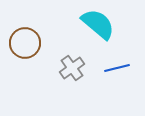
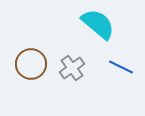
brown circle: moved 6 px right, 21 px down
blue line: moved 4 px right, 1 px up; rotated 40 degrees clockwise
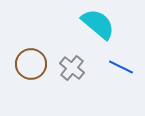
gray cross: rotated 15 degrees counterclockwise
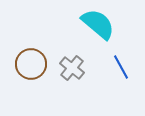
blue line: rotated 35 degrees clockwise
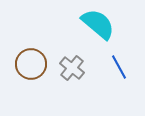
blue line: moved 2 px left
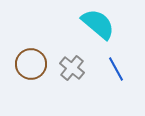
blue line: moved 3 px left, 2 px down
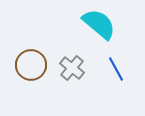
cyan semicircle: moved 1 px right
brown circle: moved 1 px down
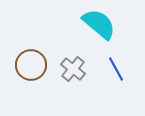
gray cross: moved 1 px right, 1 px down
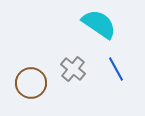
cyan semicircle: rotated 6 degrees counterclockwise
brown circle: moved 18 px down
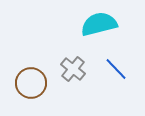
cyan semicircle: rotated 48 degrees counterclockwise
blue line: rotated 15 degrees counterclockwise
